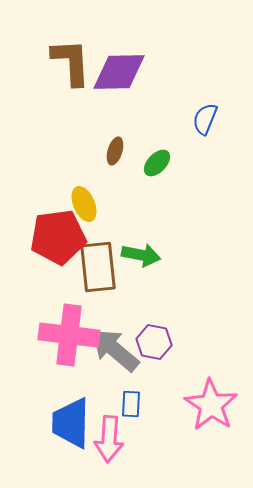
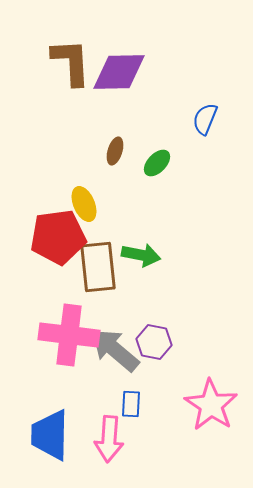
blue trapezoid: moved 21 px left, 12 px down
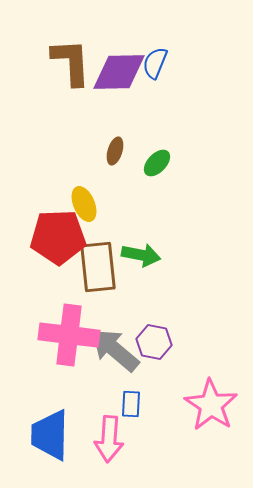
blue semicircle: moved 50 px left, 56 px up
red pentagon: rotated 6 degrees clockwise
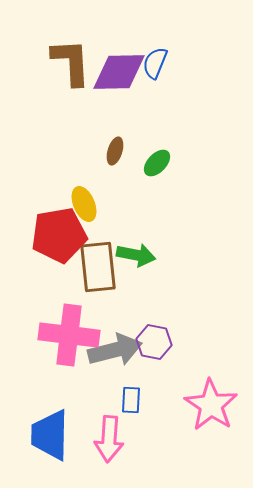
red pentagon: moved 1 px right, 2 px up; rotated 8 degrees counterclockwise
green arrow: moved 5 px left
gray arrow: rotated 126 degrees clockwise
blue rectangle: moved 4 px up
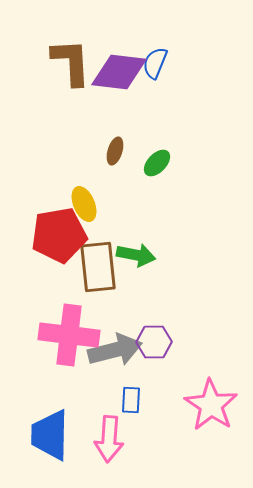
purple diamond: rotated 8 degrees clockwise
purple hexagon: rotated 12 degrees counterclockwise
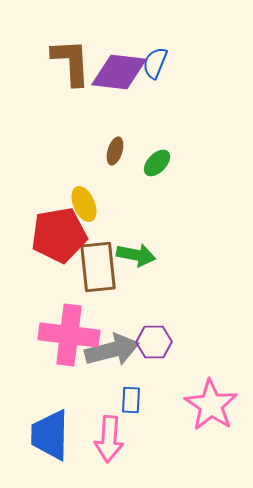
gray arrow: moved 3 px left
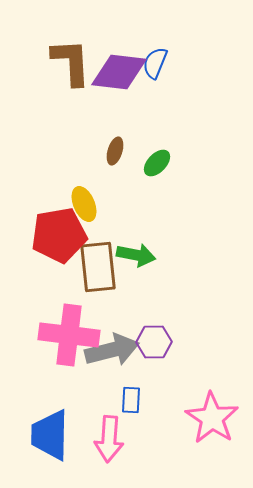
pink star: moved 1 px right, 13 px down
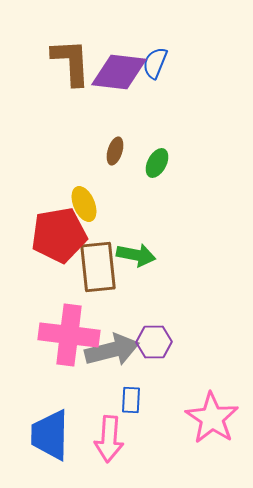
green ellipse: rotated 16 degrees counterclockwise
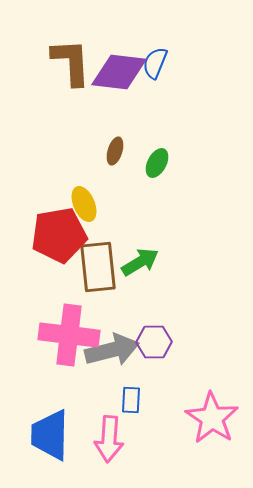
green arrow: moved 4 px right, 7 px down; rotated 42 degrees counterclockwise
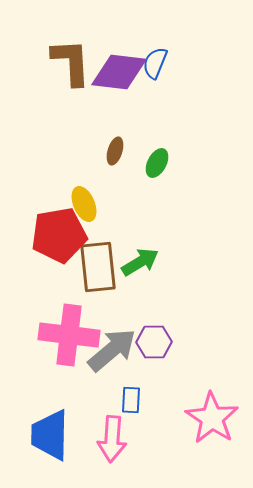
gray arrow: rotated 26 degrees counterclockwise
pink arrow: moved 3 px right
